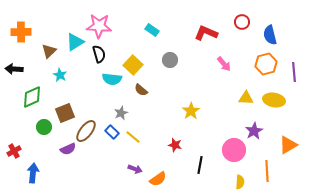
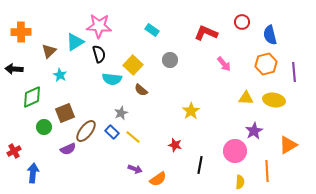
pink circle: moved 1 px right, 1 px down
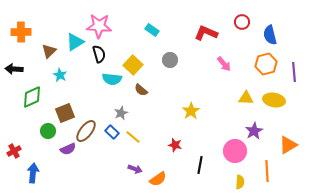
green circle: moved 4 px right, 4 px down
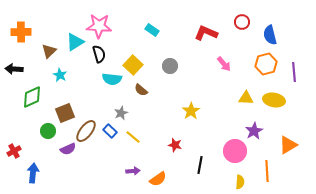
gray circle: moved 6 px down
blue rectangle: moved 2 px left, 1 px up
purple arrow: moved 2 px left, 2 px down; rotated 24 degrees counterclockwise
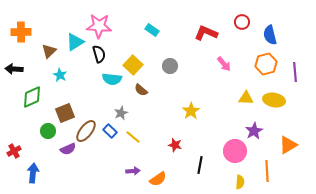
purple line: moved 1 px right
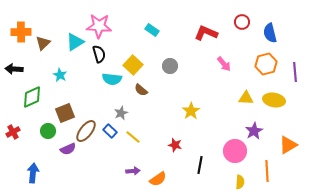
blue semicircle: moved 2 px up
brown triangle: moved 6 px left, 8 px up
red cross: moved 1 px left, 19 px up
